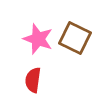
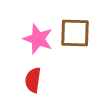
brown square: moved 5 px up; rotated 24 degrees counterclockwise
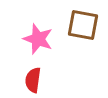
brown square: moved 8 px right, 8 px up; rotated 8 degrees clockwise
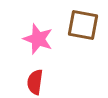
red semicircle: moved 2 px right, 2 px down
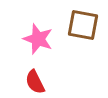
red semicircle: rotated 35 degrees counterclockwise
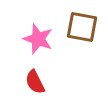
brown square: moved 1 px left, 2 px down
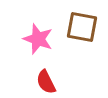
red semicircle: moved 11 px right
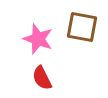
red semicircle: moved 4 px left, 4 px up
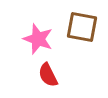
red semicircle: moved 6 px right, 3 px up
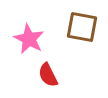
pink star: moved 9 px left; rotated 8 degrees clockwise
